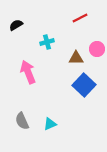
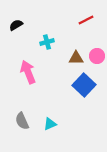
red line: moved 6 px right, 2 px down
pink circle: moved 7 px down
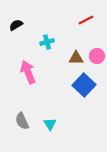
cyan triangle: rotated 40 degrees counterclockwise
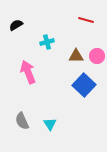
red line: rotated 42 degrees clockwise
brown triangle: moved 2 px up
